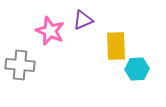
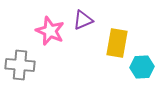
yellow rectangle: moved 1 px right, 3 px up; rotated 12 degrees clockwise
cyan hexagon: moved 5 px right, 2 px up
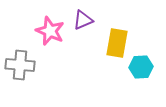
cyan hexagon: moved 1 px left
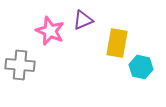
cyan hexagon: rotated 15 degrees clockwise
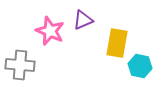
cyan hexagon: moved 1 px left, 1 px up
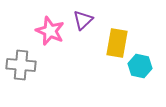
purple triangle: rotated 20 degrees counterclockwise
gray cross: moved 1 px right
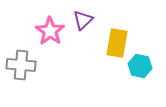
pink star: rotated 12 degrees clockwise
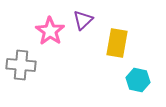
cyan hexagon: moved 2 px left, 14 px down
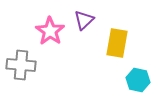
purple triangle: moved 1 px right
